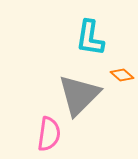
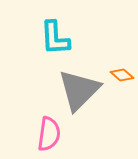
cyan L-shape: moved 35 px left; rotated 12 degrees counterclockwise
gray triangle: moved 5 px up
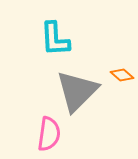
cyan L-shape: moved 1 px down
gray triangle: moved 2 px left, 1 px down
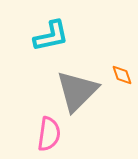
cyan L-shape: moved 4 px left, 3 px up; rotated 99 degrees counterclockwise
orange diamond: rotated 30 degrees clockwise
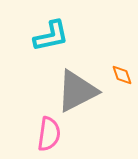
gray triangle: rotated 18 degrees clockwise
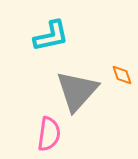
gray triangle: rotated 21 degrees counterclockwise
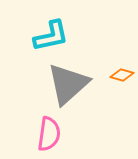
orange diamond: rotated 55 degrees counterclockwise
gray triangle: moved 9 px left, 7 px up; rotated 6 degrees clockwise
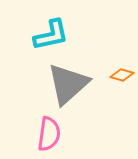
cyan L-shape: moved 1 px up
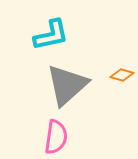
gray triangle: moved 1 px left, 1 px down
pink semicircle: moved 7 px right, 3 px down
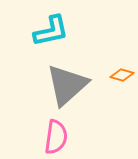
cyan L-shape: moved 4 px up
